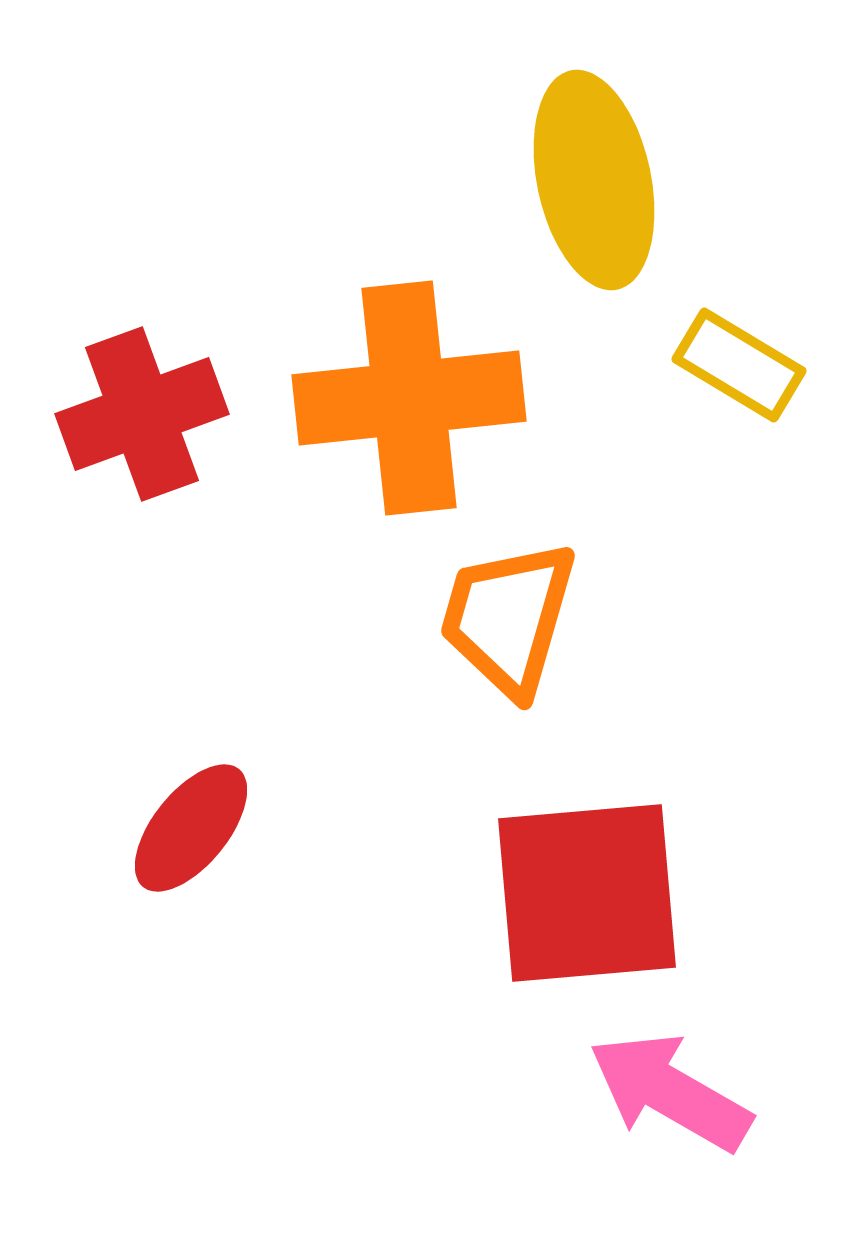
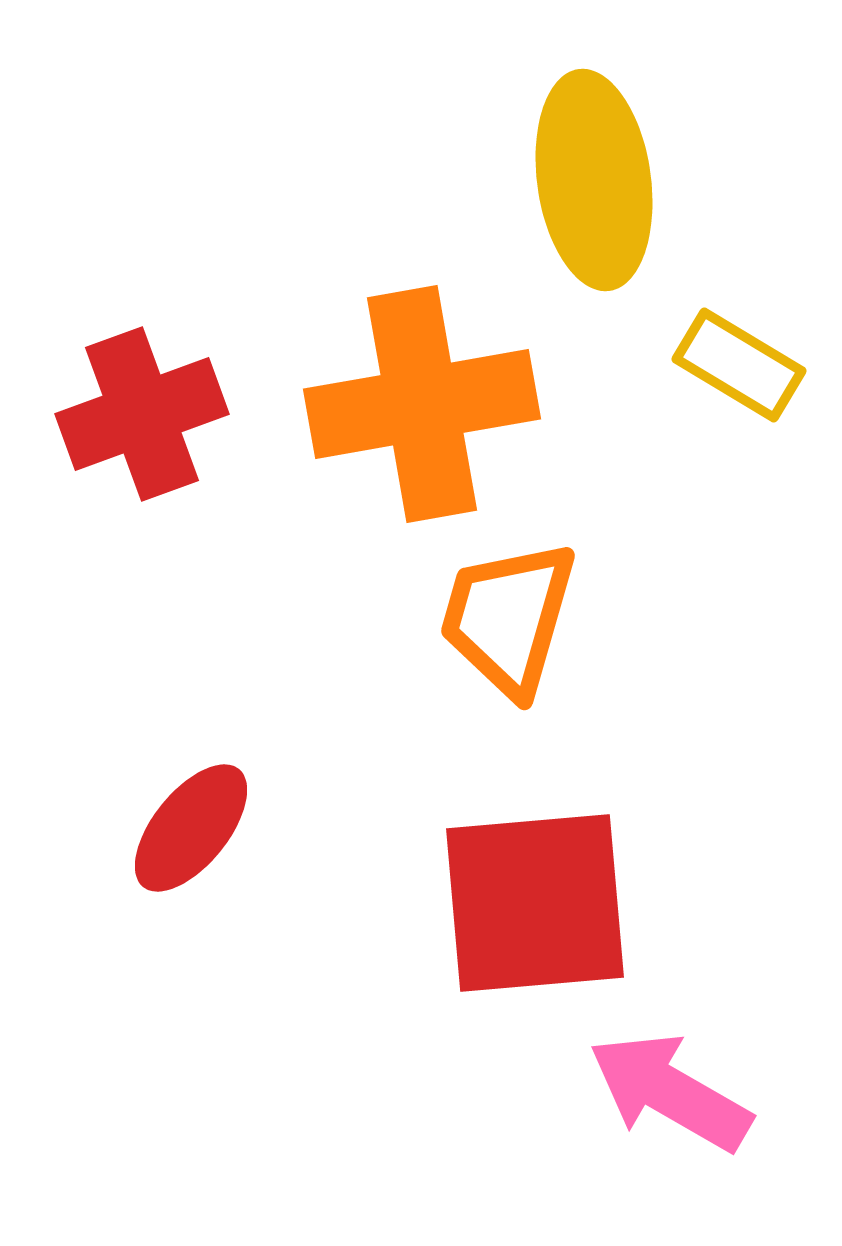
yellow ellipse: rotated 4 degrees clockwise
orange cross: moved 13 px right, 6 px down; rotated 4 degrees counterclockwise
red square: moved 52 px left, 10 px down
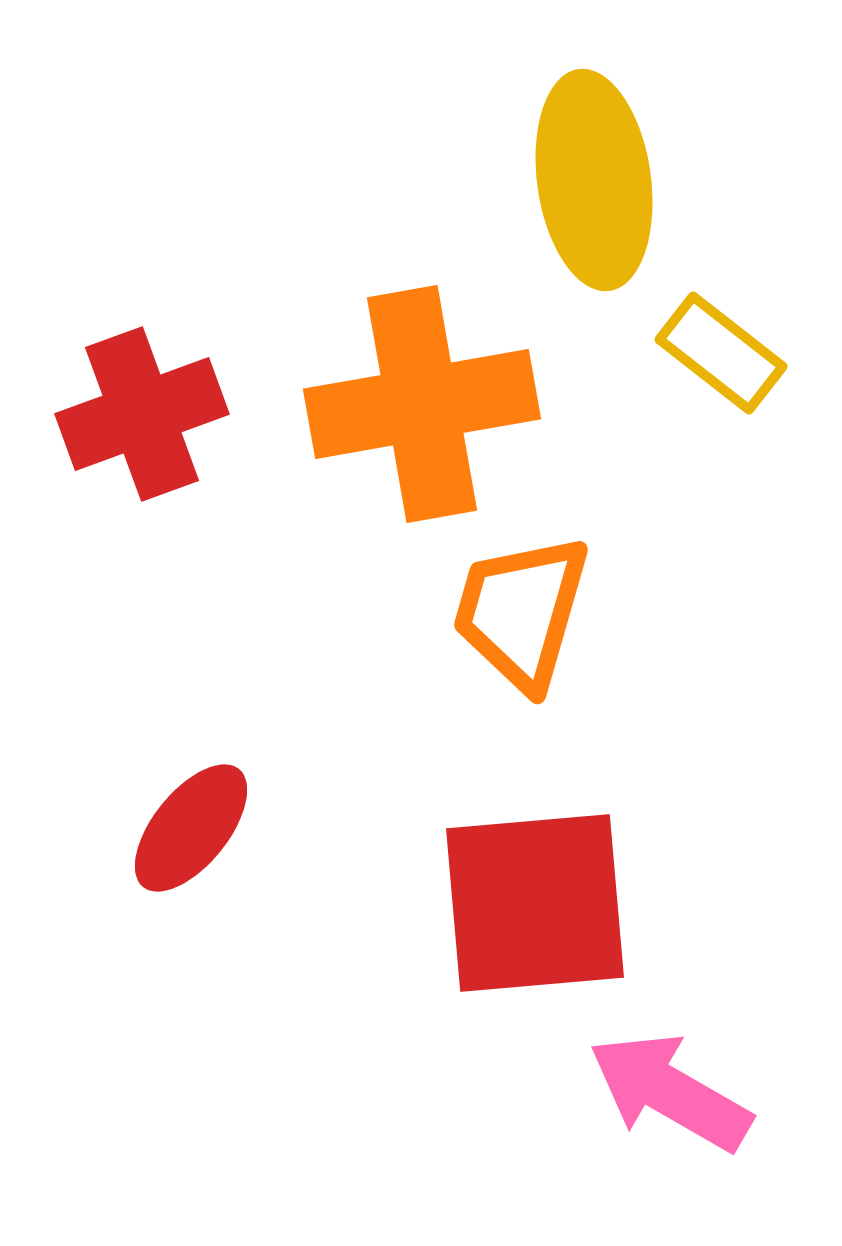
yellow rectangle: moved 18 px left, 12 px up; rotated 7 degrees clockwise
orange trapezoid: moved 13 px right, 6 px up
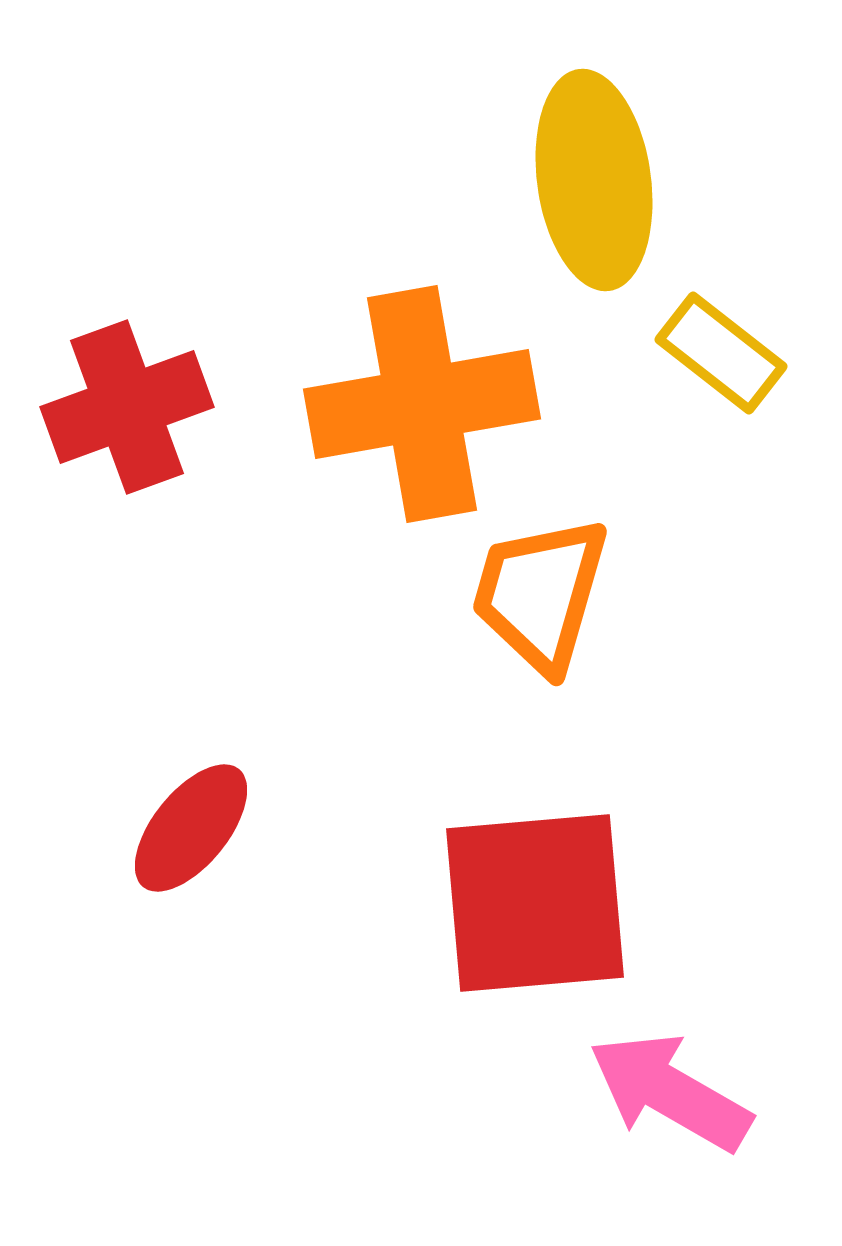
red cross: moved 15 px left, 7 px up
orange trapezoid: moved 19 px right, 18 px up
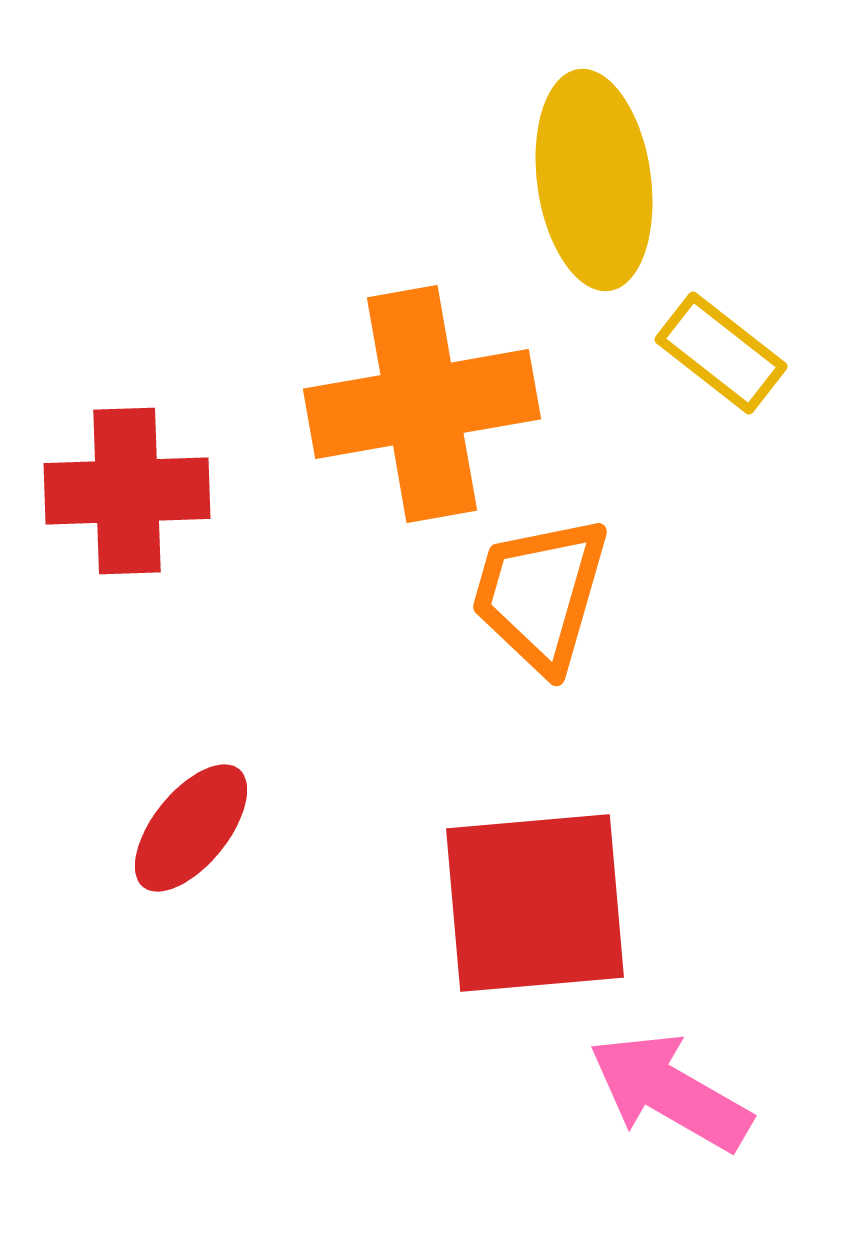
red cross: moved 84 px down; rotated 18 degrees clockwise
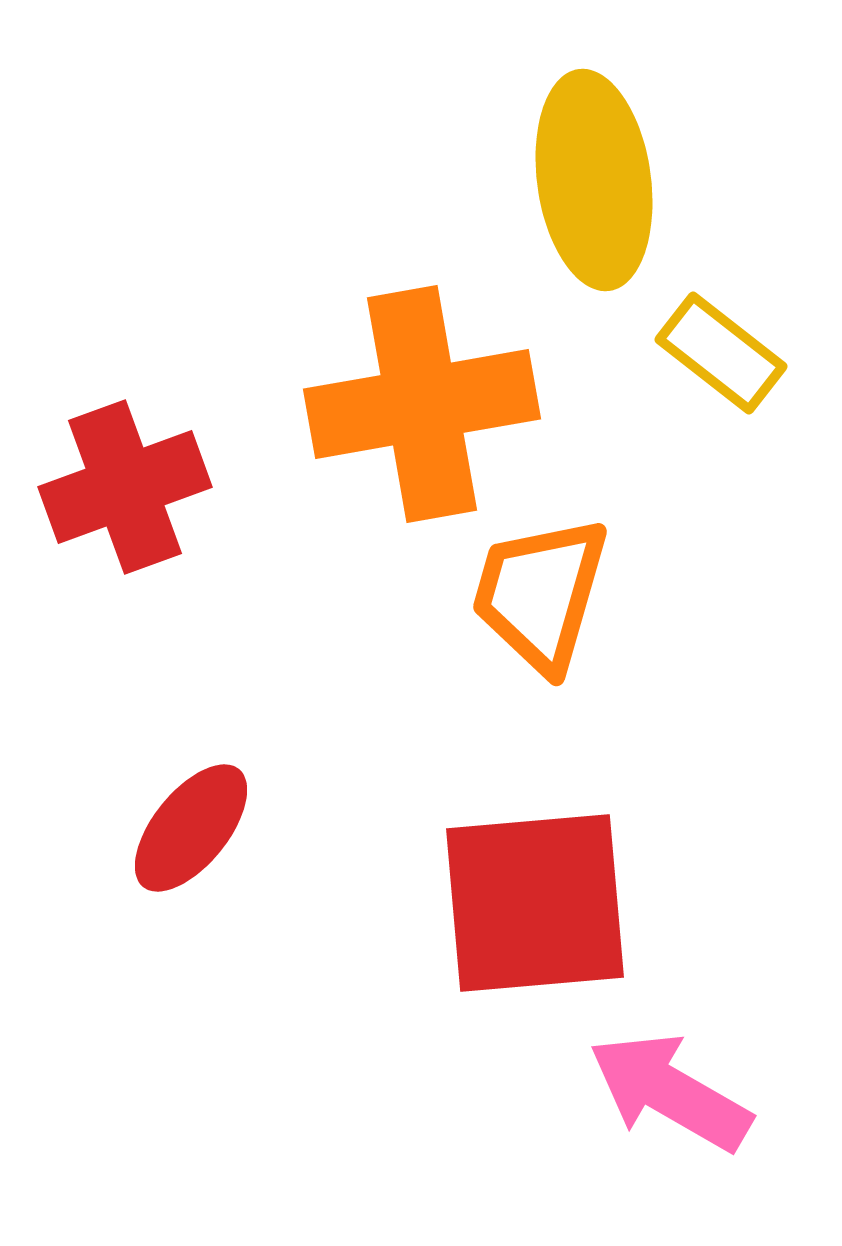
red cross: moved 2 px left, 4 px up; rotated 18 degrees counterclockwise
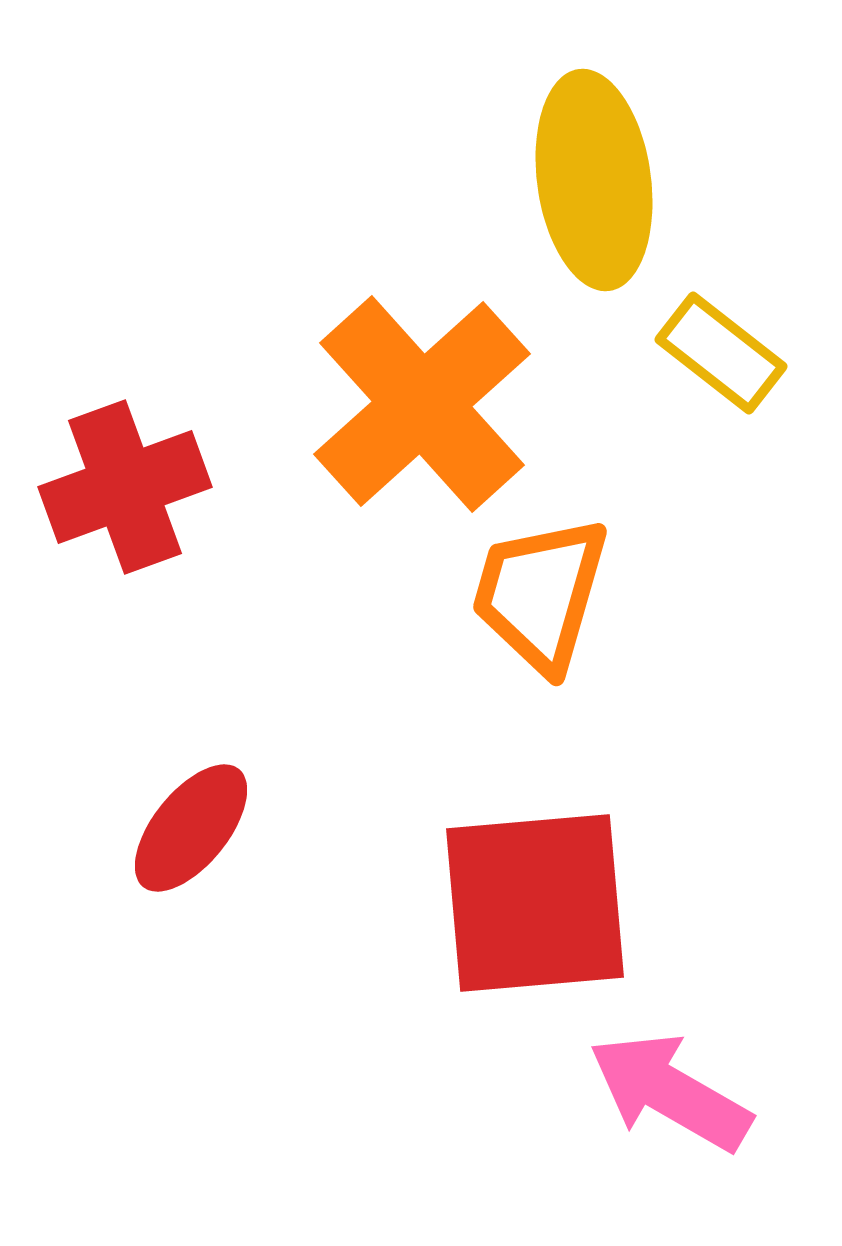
orange cross: rotated 32 degrees counterclockwise
